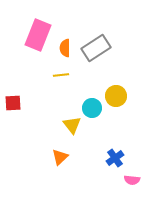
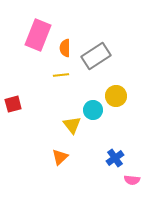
gray rectangle: moved 8 px down
red square: moved 1 px down; rotated 12 degrees counterclockwise
cyan circle: moved 1 px right, 2 px down
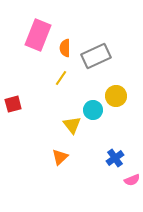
gray rectangle: rotated 8 degrees clockwise
yellow line: moved 3 px down; rotated 49 degrees counterclockwise
pink semicircle: rotated 28 degrees counterclockwise
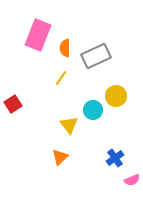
red square: rotated 18 degrees counterclockwise
yellow triangle: moved 3 px left
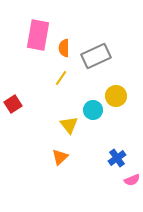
pink rectangle: rotated 12 degrees counterclockwise
orange semicircle: moved 1 px left
blue cross: moved 2 px right
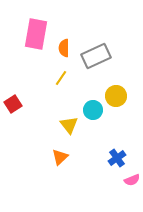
pink rectangle: moved 2 px left, 1 px up
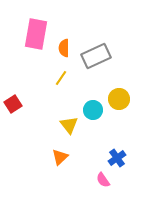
yellow circle: moved 3 px right, 3 px down
pink semicircle: moved 29 px left; rotated 77 degrees clockwise
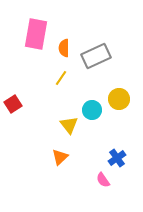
cyan circle: moved 1 px left
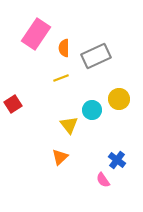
pink rectangle: rotated 24 degrees clockwise
yellow line: rotated 35 degrees clockwise
blue cross: moved 2 px down; rotated 18 degrees counterclockwise
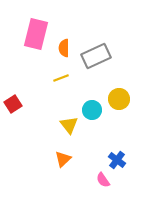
pink rectangle: rotated 20 degrees counterclockwise
orange triangle: moved 3 px right, 2 px down
